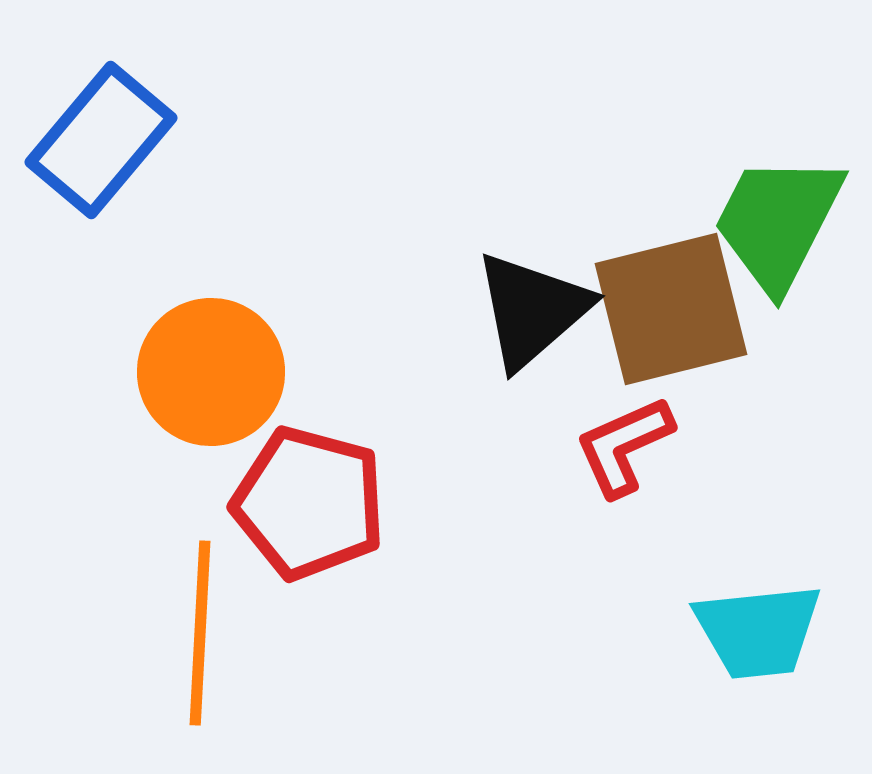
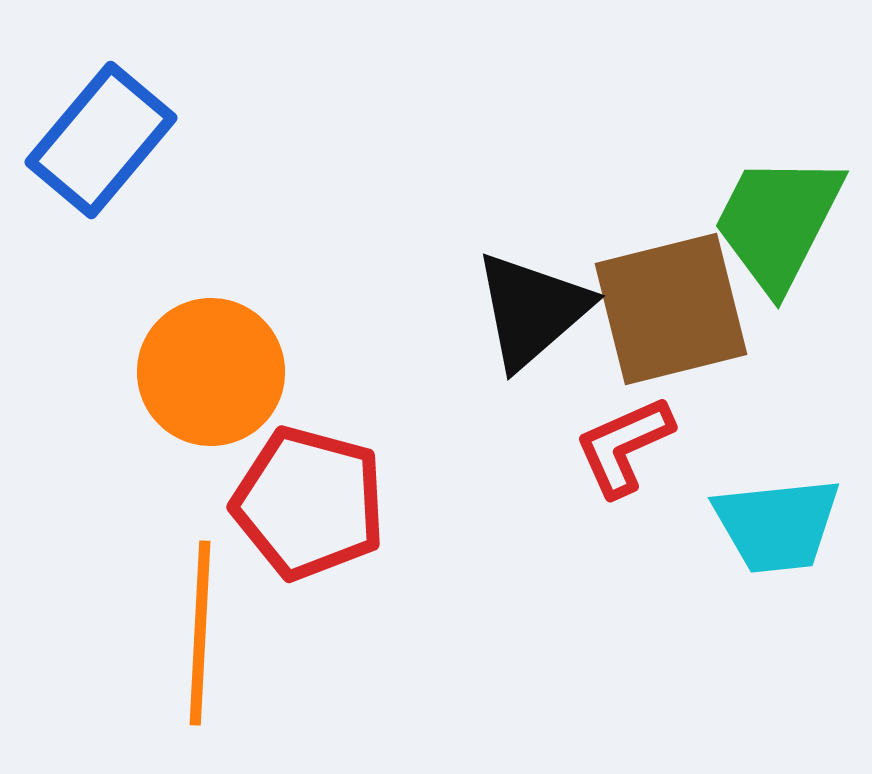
cyan trapezoid: moved 19 px right, 106 px up
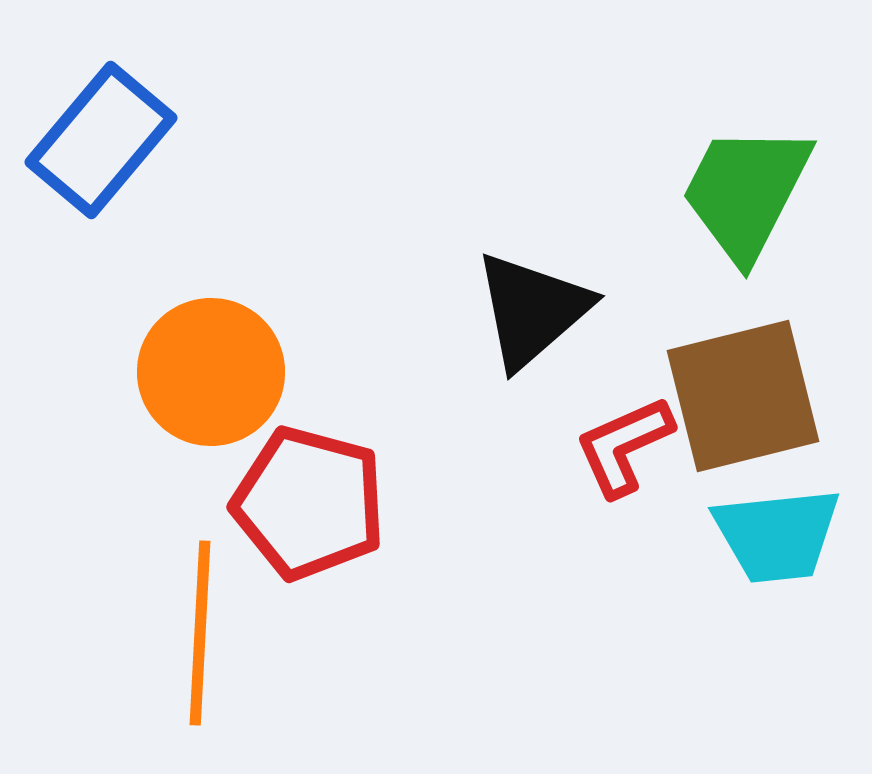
green trapezoid: moved 32 px left, 30 px up
brown square: moved 72 px right, 87 px down
cyan trapezoid: moved 10 px down
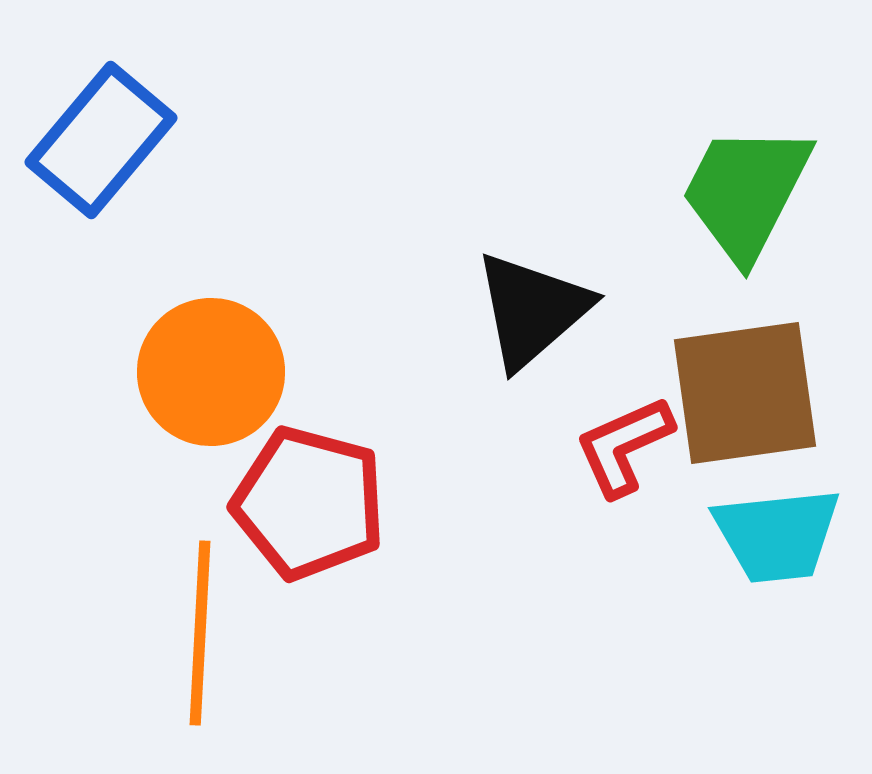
brown square: moved 2 px right, 3 px up; rotated 6 degrees clockwise
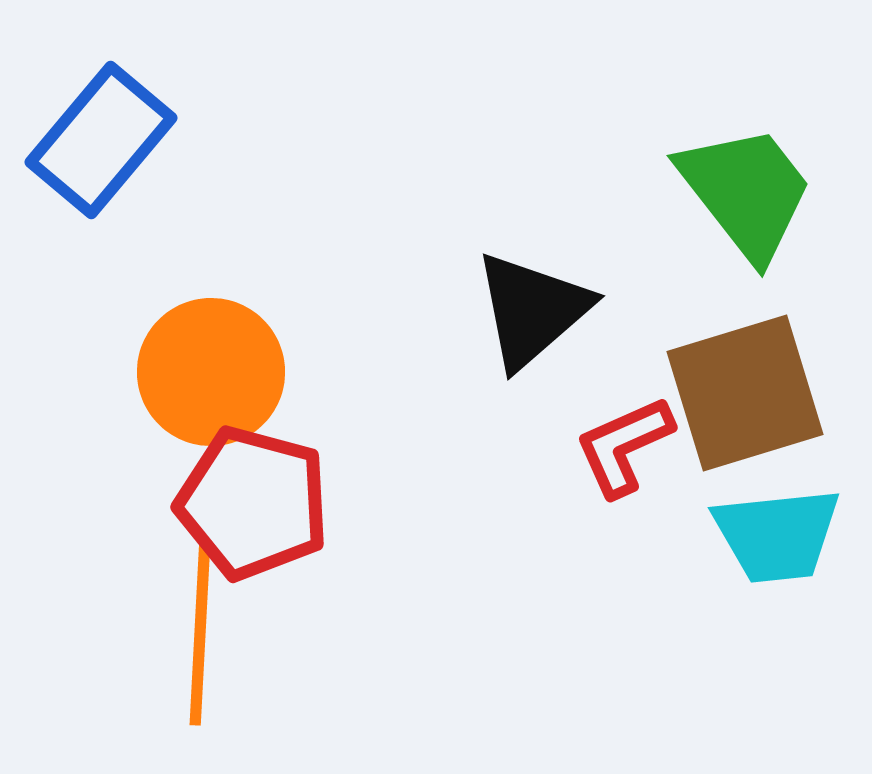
green trapezoid: rotated 115 degrees clockwise
brown square: rotated 9 degrees counterclockwise
red pentagon: moved 56 px left
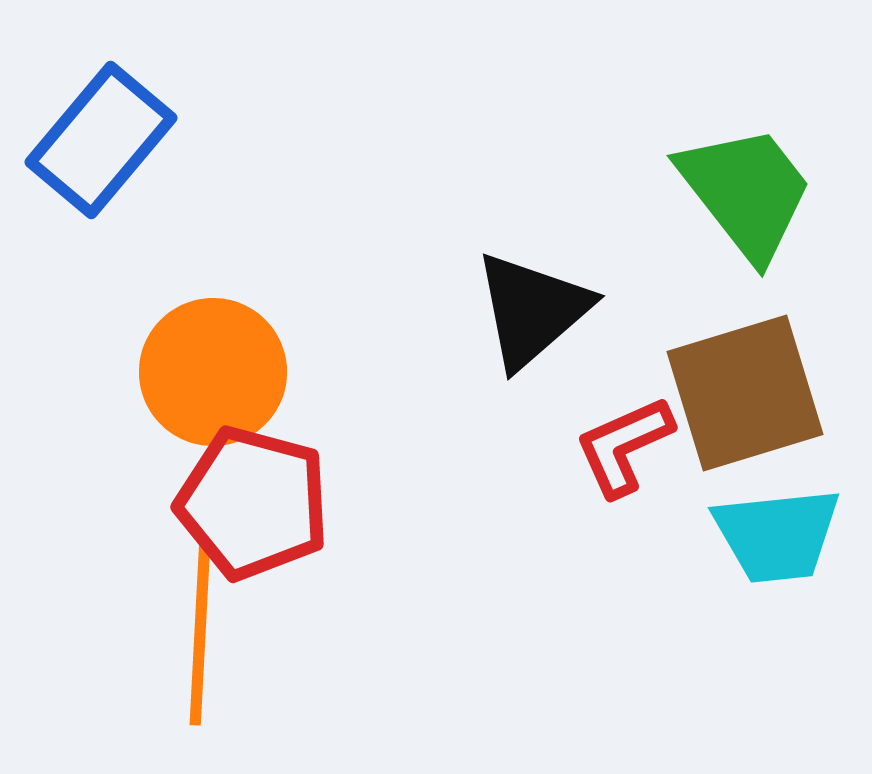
orange circle: moved 2 px right
